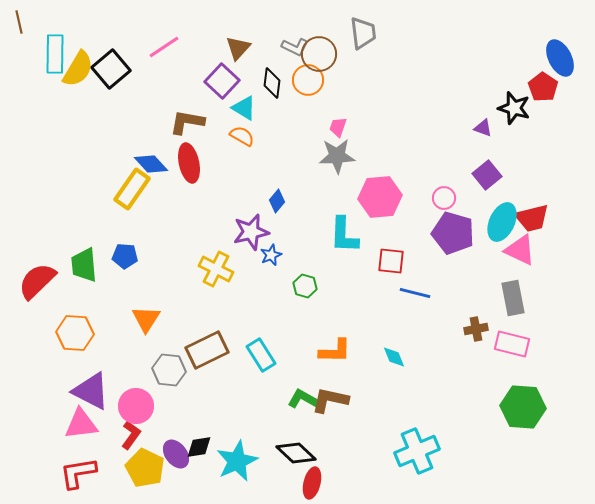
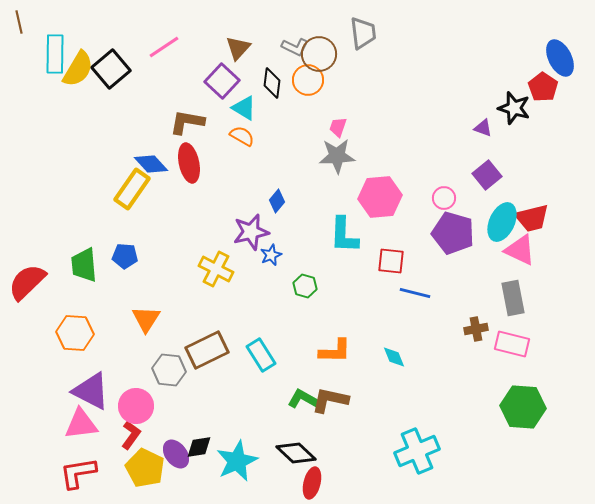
red semicircle at (37, 281): moved 10 px left, 1 px down
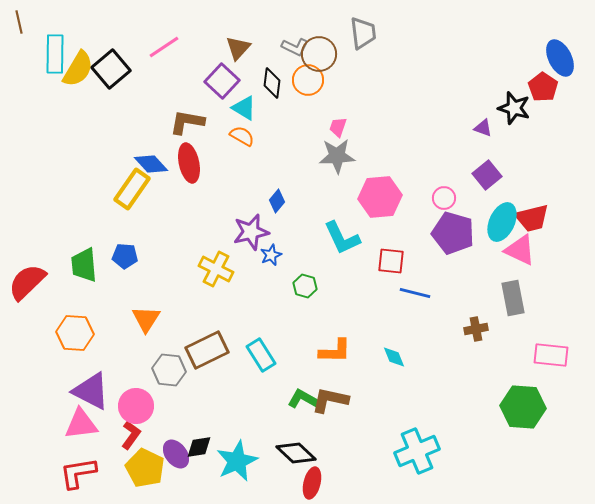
cyan L-shape at (344, 235): moved 2 px left, 3 px down; rotated 27 degrees counterclockwise
pink rectangle at (512, 344): moved 39 px right, 11 px down; rotated 8 degrees counterclockwise
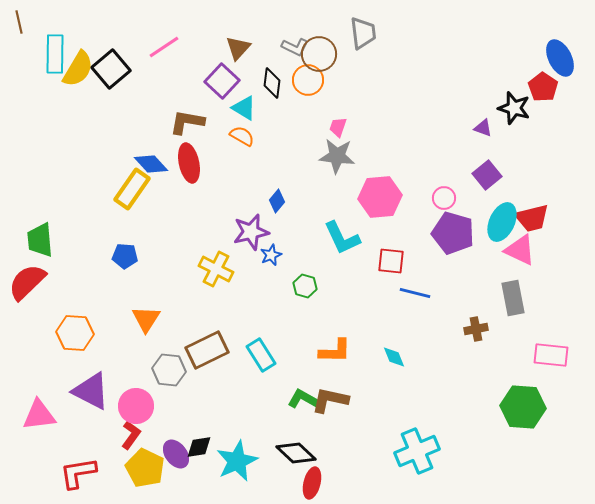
gray star at (337, 156): rotated 9 degrees clockwise
green trapezoid at (84, 265): moved 44 px left, 25 px up
pink triangle at (81, 424): moved 42 px left, 9 px up
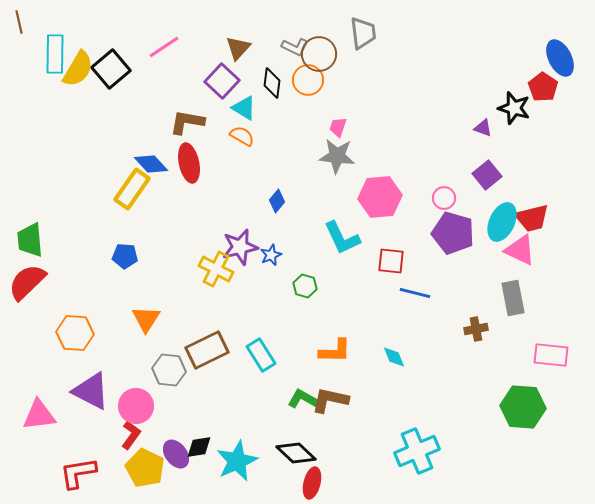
purple star at (251, 232): moved 11 px left, 15 px down
green trapezoid at (40, 240): moved 10 px left
